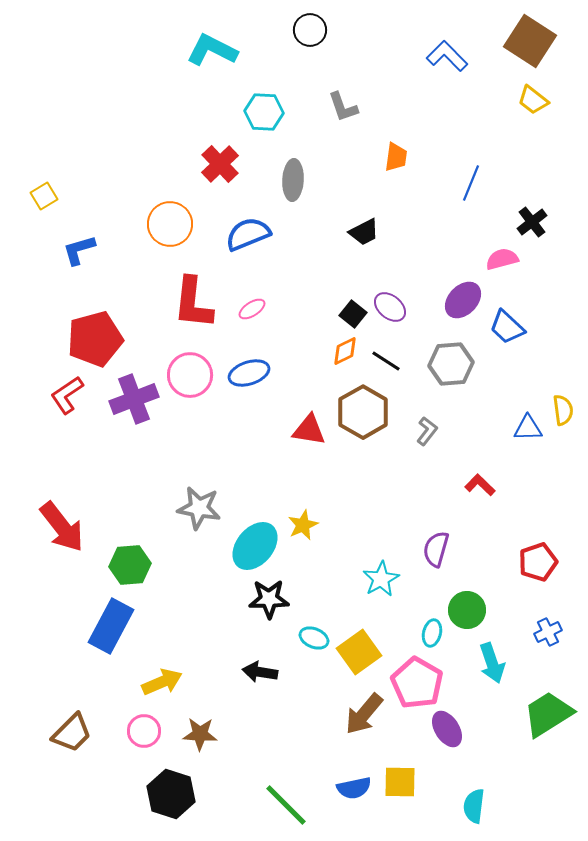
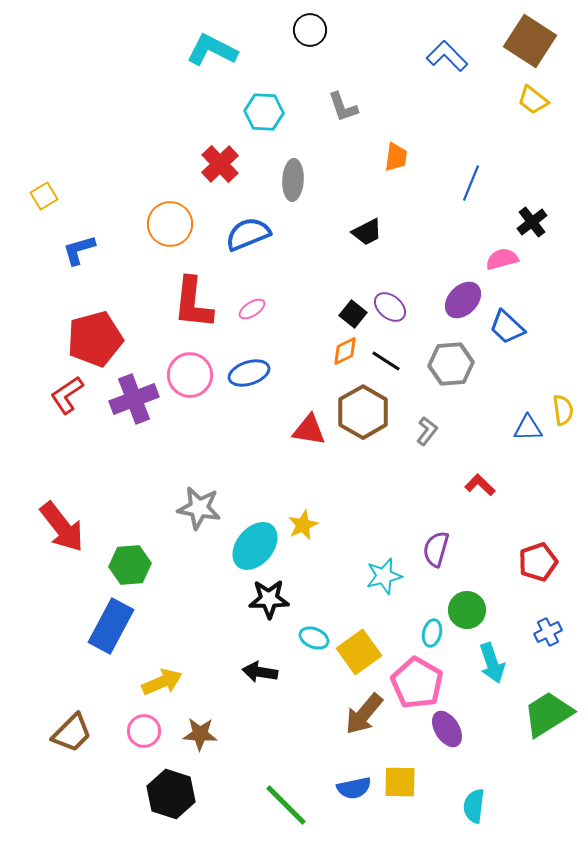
black trapezoid at (364, 232): moved 3 px right
cyan star at (381, 579): moved 3 px right, 3 px up; rotated 15 degrees clockwise
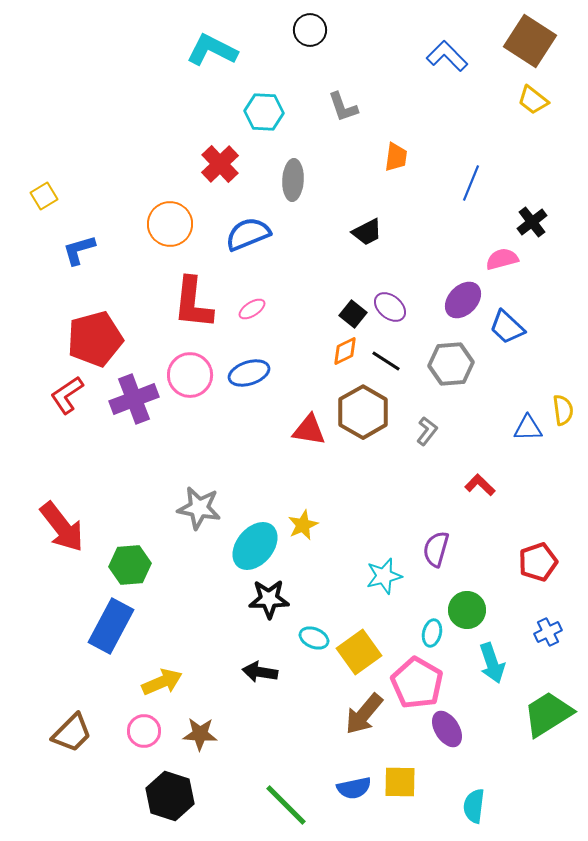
black hexagon at (171, 794): moved 1 px left, 2 px down
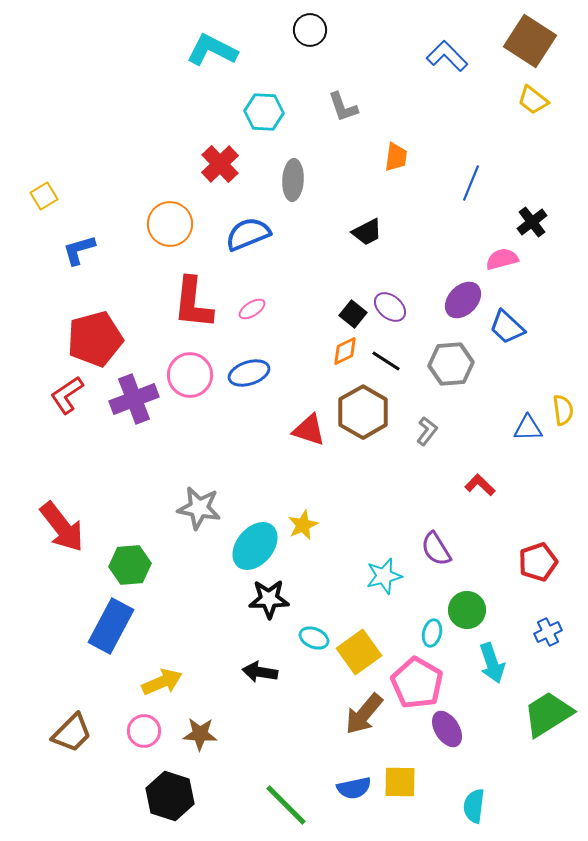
red triangle at (309, 430): rotated 9 degrees clockwise
purple semicircle at (436, 549): rotated 48 degrees counterclockwise
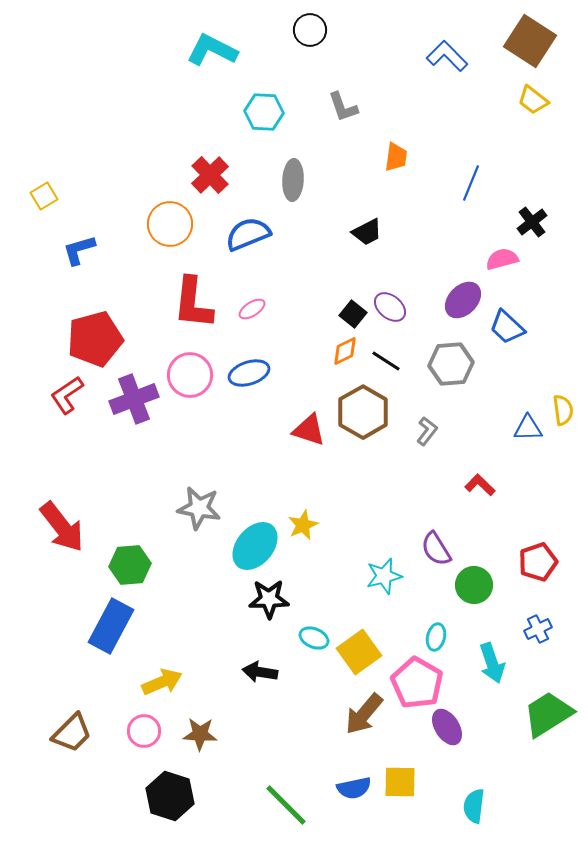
red cross at (220, 164): moved 10 px left, 11 px down
green circle at (467, 610): moved 7 px right, 25 px up
blue cross at (548, 632): moved 10 px left, 3 px up
cyan ellipse at (432, 633): moved 4 px right, 4 px down
purple ellipse at (447, 729): moved 2 px up
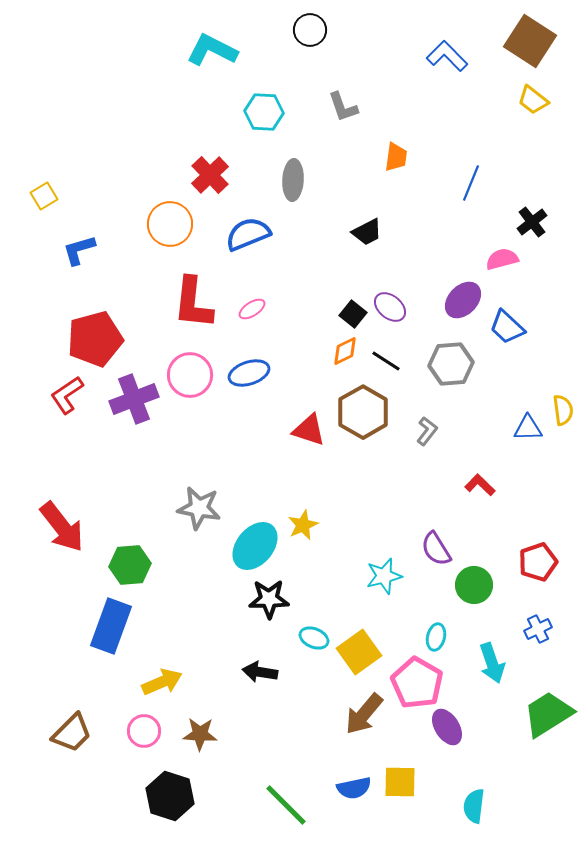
blue rectangle at (111, 626): rotated 8 degrees counterclockwise
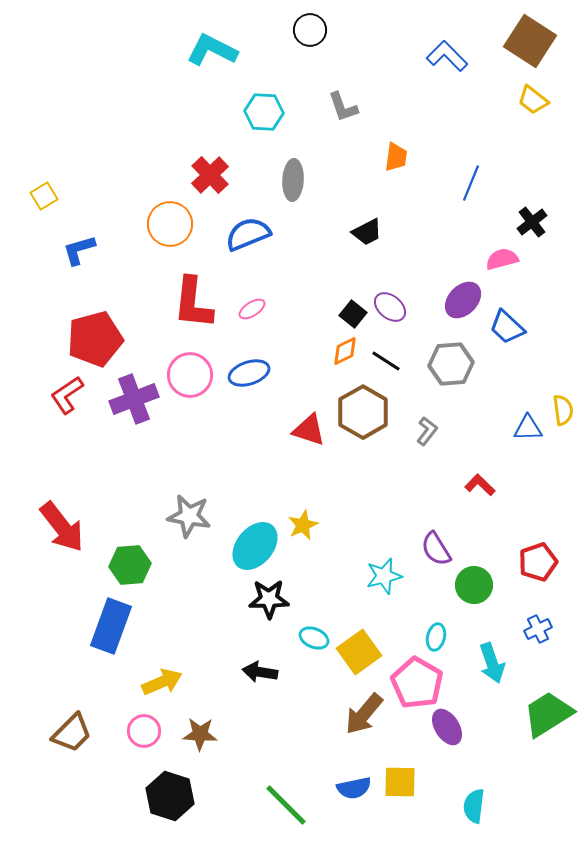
gray star at (199, 508): moved 10 px left, 8 px down
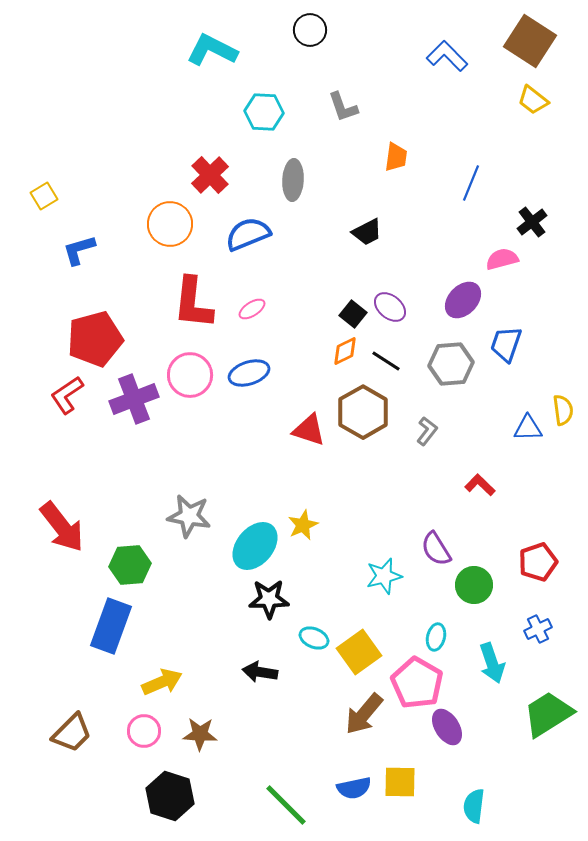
blue trapezoid at (507, 327): moved 1 px left, 17 px down; rotated 66 degrees clockwise
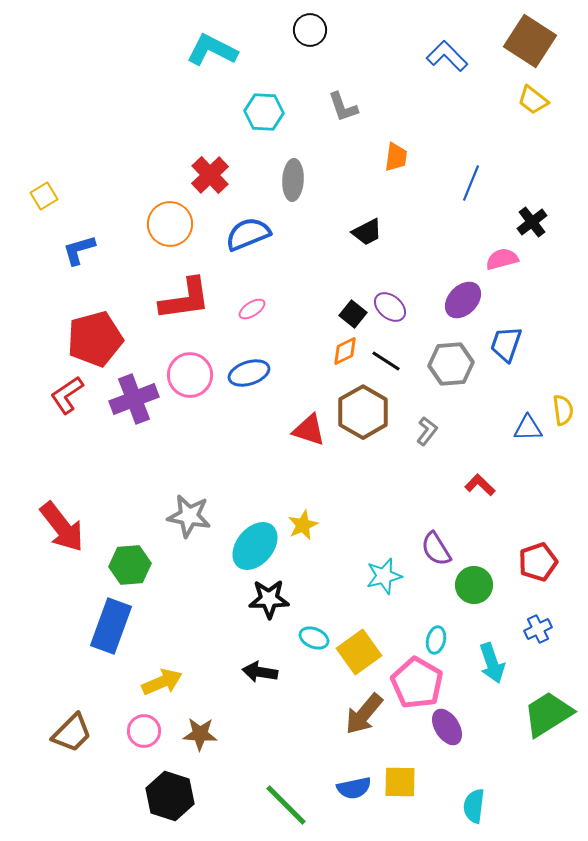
red L-shape at (193, 303): moved 8 px left, 4 px up; rotated 104 degrees counterclockwise
cyan ellipse at (436, 637): moved 3 px down
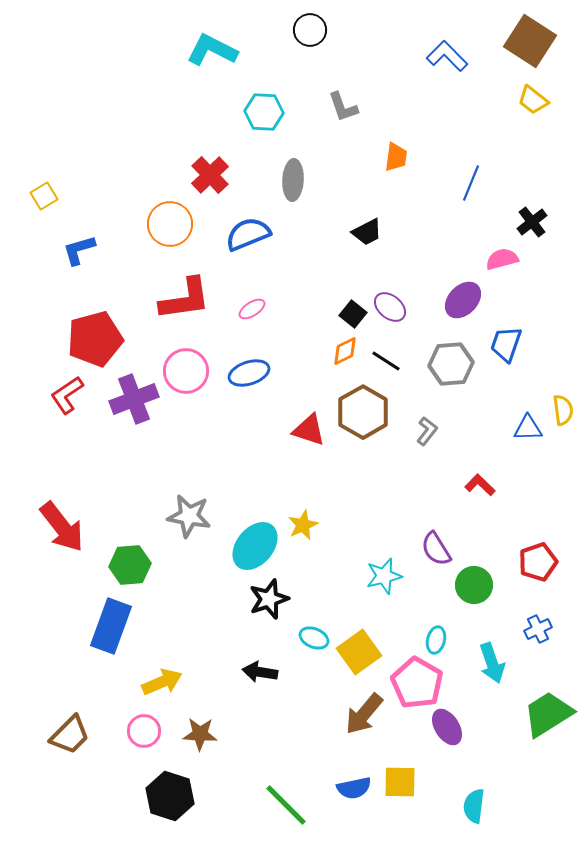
pink circle at (190, 375): moved 4 px left, 4 px up
black star at (269, 599): rotated 18 degrees counterclockwise
brown trapezoid at (72, 733): moved 2 px left, 2 px down
